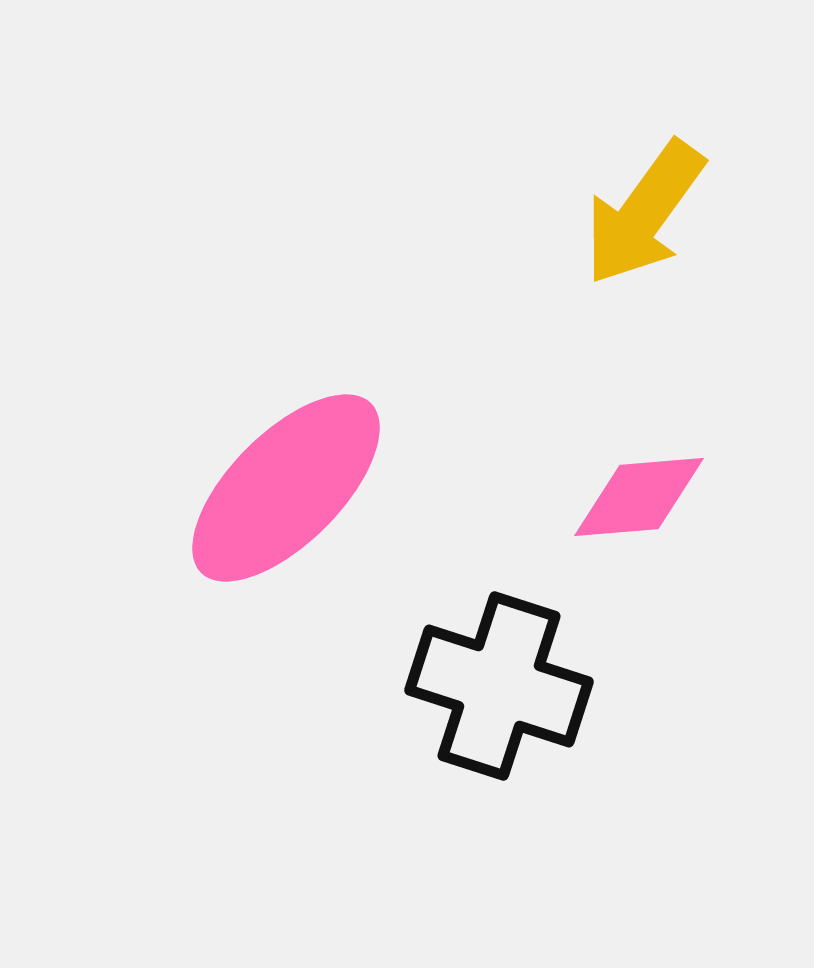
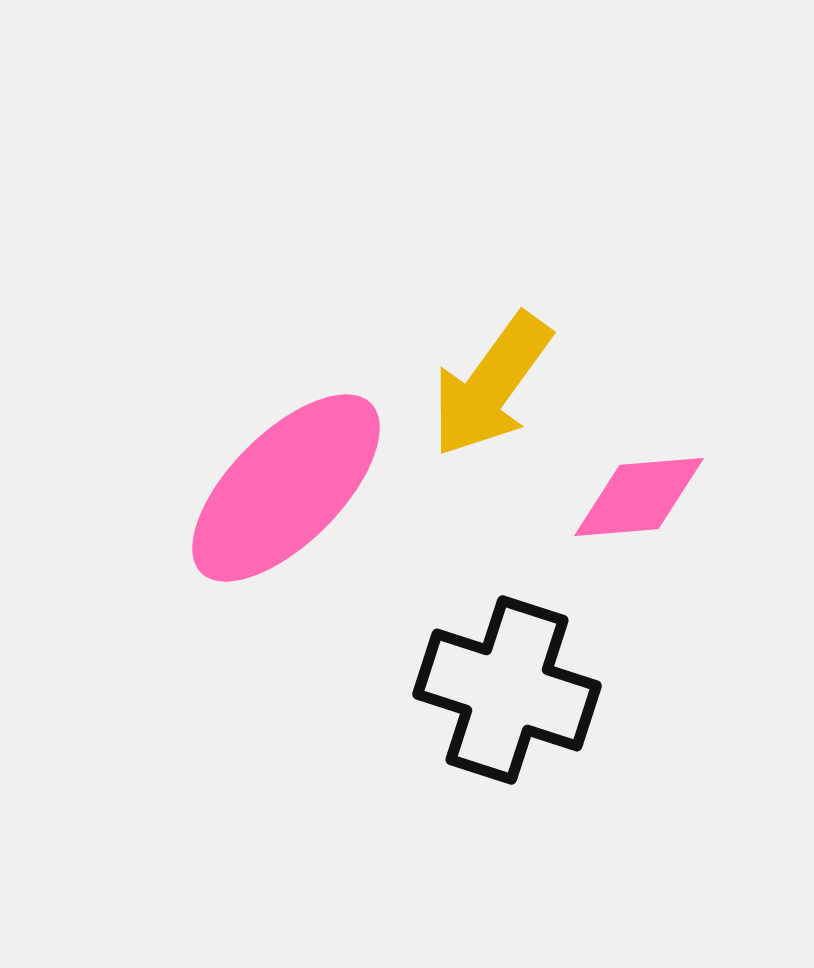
yellow arrow: moved 153 px left, 172 px down
black cross: moved 8 px right, 4 px down
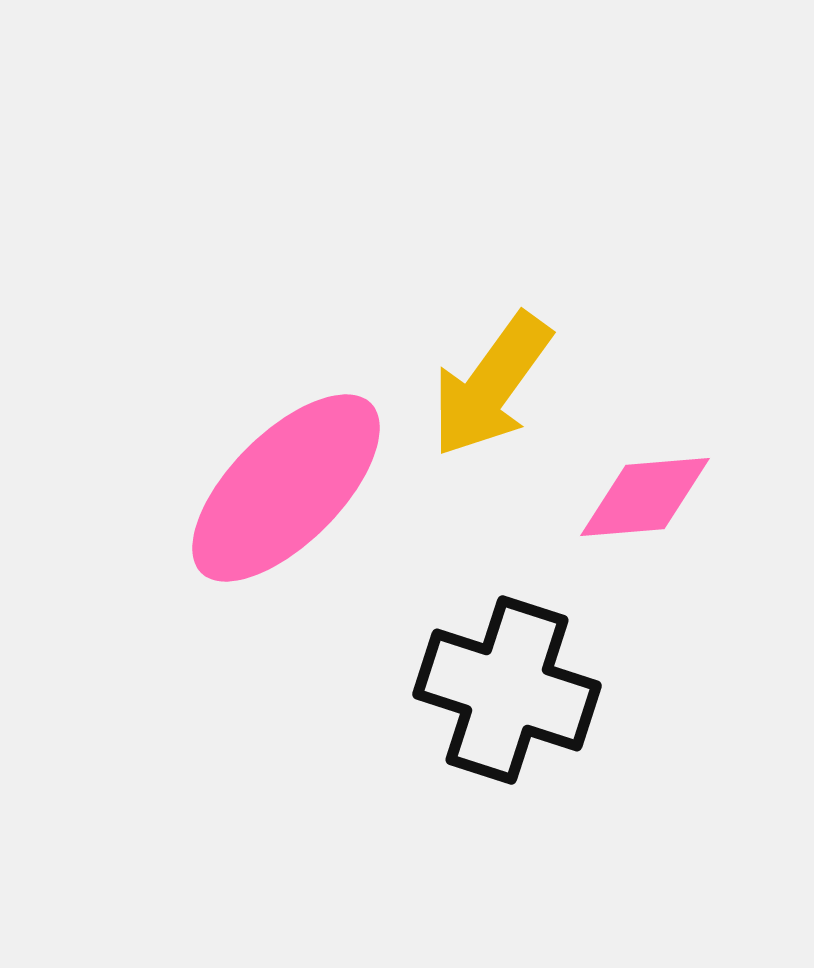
pink diamond: moved 6 px right
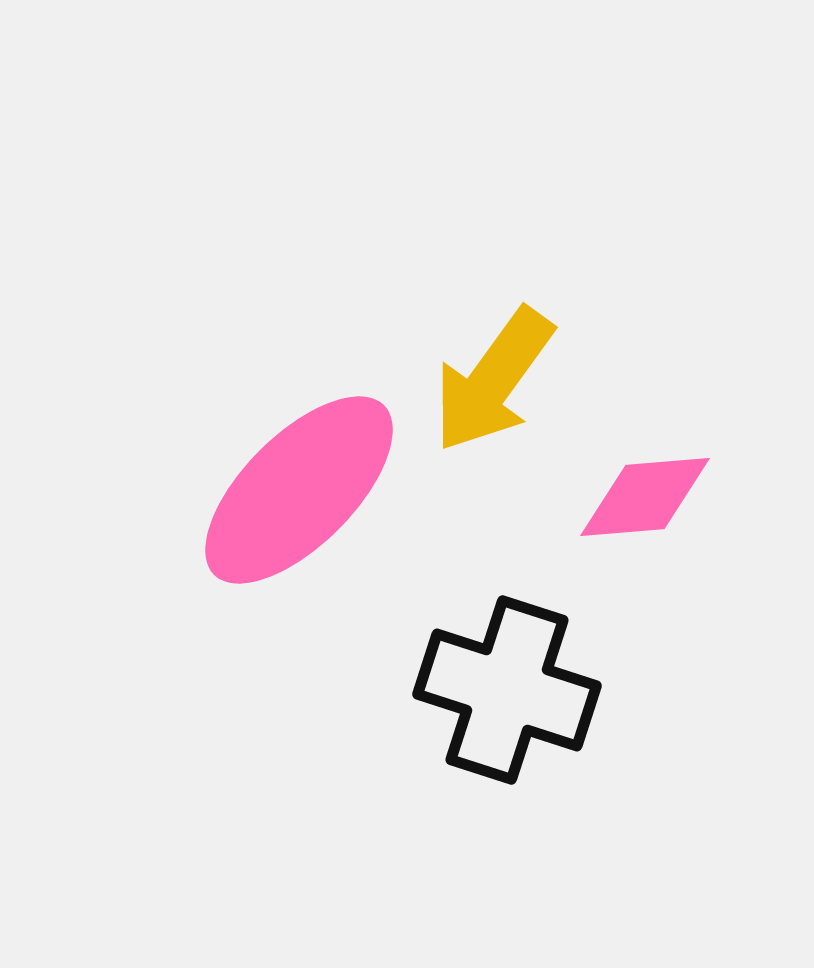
yellow arrow: moved 2 px right, 5 px up
pink ellipse: moved 13 px right, 2 px down
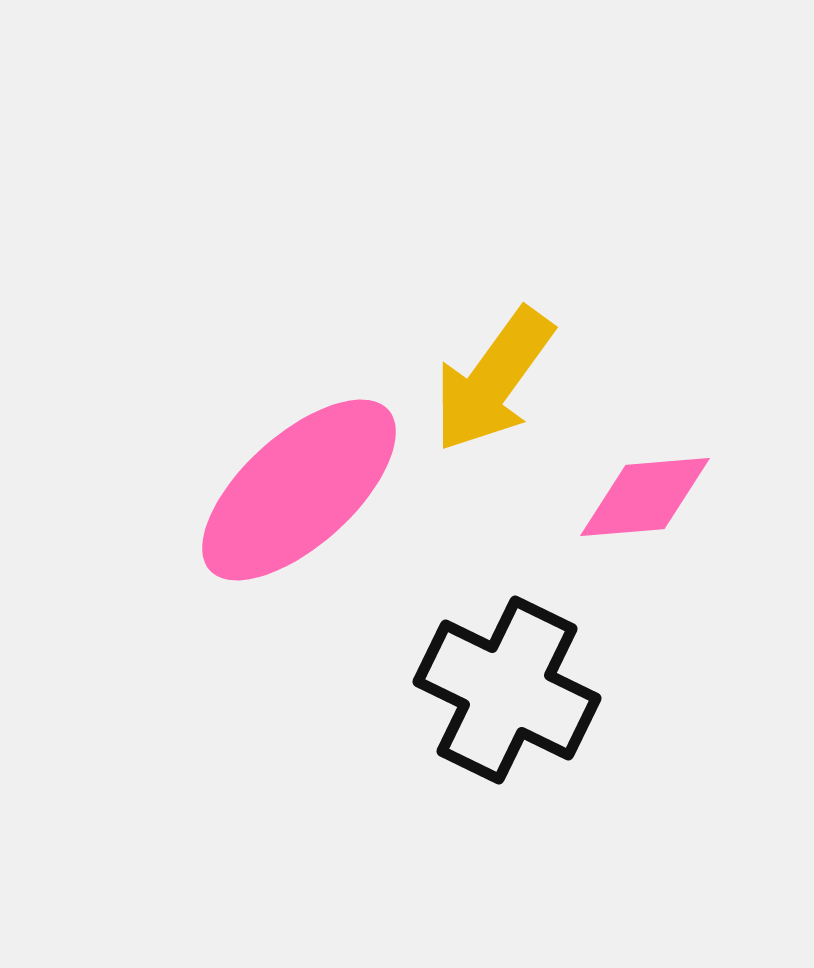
pink ellipse: rotated 3 degrees clockwise
black cross: rotated 8 degrees clockwise
